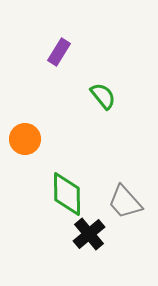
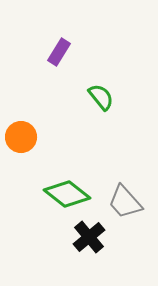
green semicircle: moved 2 px left, 1 px down
orange circle: moved 4 px left, 2 px up
green diamond: rotated 51 degrees counterclockwise
black cross: moved 3 px down
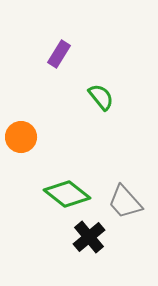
purple rectangle: moved 2 px down
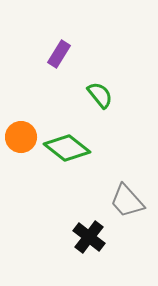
green semicircle: moved 1 px left, 2 px up
green diamond: moved 46 px up
gray trapezoid: moved 2 px right, 1 px up
black cross: rotated 12 degrees counterclockwise
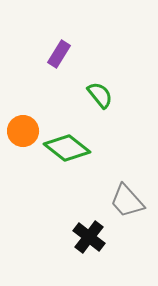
orange circle: moved 2 px right, 6 px up
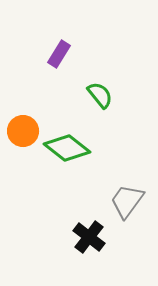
gray trapezoid: rotated 78 degrees clockwise
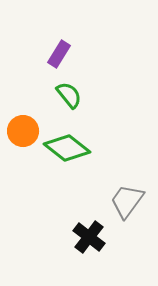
green semicircle: moved 31 px left
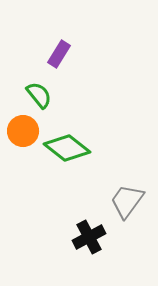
green semicircle: moved 30 px left
black cross: rotated 24 degrees clockwise
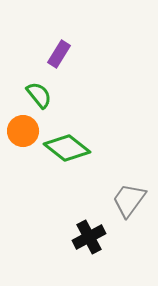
gray trapezoid: moved 2 px right, 1 px up
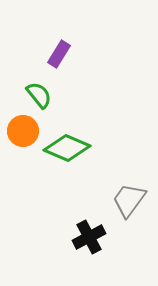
green diamond: rotated 15 degrees counterclockwise
